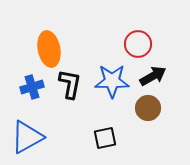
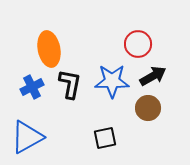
blue cross: rotated 10 degrees counterclockwise
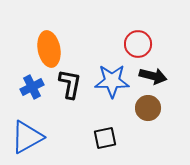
black arrow: rotated 44 degrees clockwise
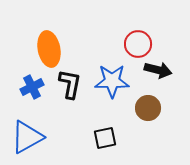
black arrow: moved 5 px right, 6 px up
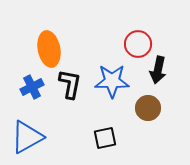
black arrow: rotated 88 degrees clockwise
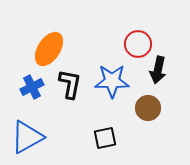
orange ellipse: rotated 44 degrees clockwise
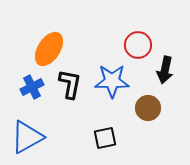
red circle: moved 1 px down
black arrow: moved 7 px right
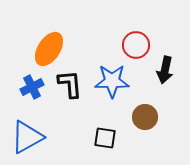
red circle: moved 2 px left
black L-shape: rotated 16 degrees counterclockwise
brown circle: moved 3 px left, 9 px down
black square: rotated 20 degrees clockwise
